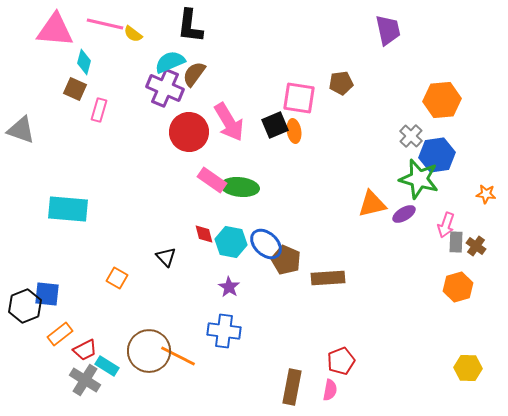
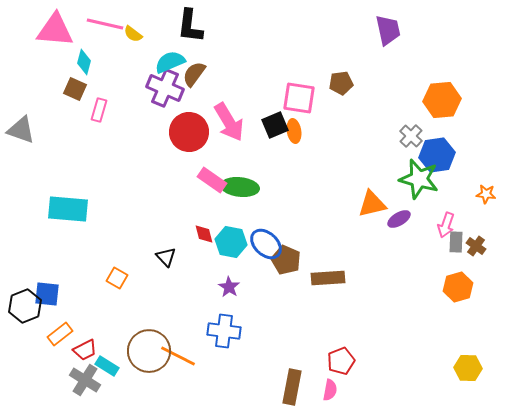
purple ellipse at (404, 214): moved 5 px left, 5 px down
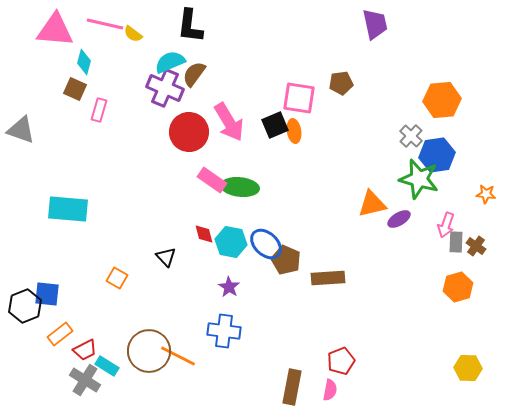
purple trapezoid at (388, 30): moved 13 px left, 6 px up
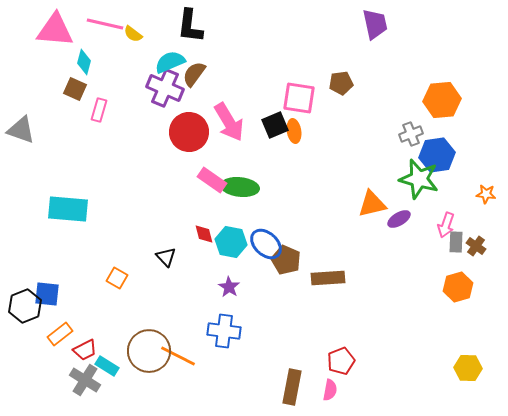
gray cross at (411, 136): moved 2 px up; rotated 25 degrees clockwise
